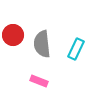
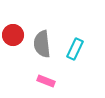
cyan rectangle: moved 1 px left
pink rectangle: moved 7 px right
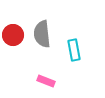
gray semicircle: moved 10 px up
cyan rectangle: moved 1 px left, 1 px down; rotated 35 degrees counterclockwise
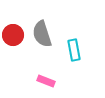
gray semicircle: rotated 12 degrees counterclockwise
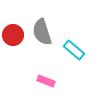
gray semicircle: moved 2 px up
cyan rectangle: rotated 40 degrees counterclockwise
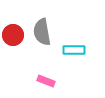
gray semicircle: rotated 8 degrees clockwise
cyan rectangle: rotated 40 degrees counterclockwise
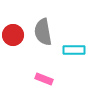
gray semicircle: moved 1 px right
pink rectangle: moved 2 px left, 2 px up
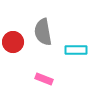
red circle: moved 7 px down
cyan rectangle: moved 2 px right
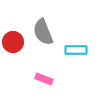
gray semicircle: rotated 12 degrees counterclockwise
